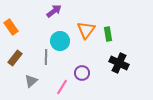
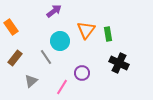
gray line: rotated 35 degrees counterclockwise
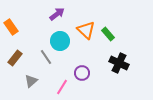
purple arrow: moved 3 px right, 3 px down
orange triangle: rotated 24 degrees counterclockwise
green rectangle: rotated 32 degrees counterclockwise
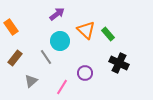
purple circle: moved 3 px right
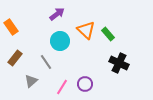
gray line: moved 5 px down
purple circle: moved 11 px down
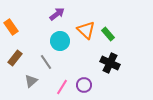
black cross: moved 9 px left
purple circle: moved 1 px left, 1 px down
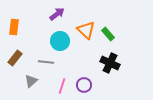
orange rectangle: moved 3 px right; rotated 42 degrees clockwise
gray line: rotated 49 degrees counterclockwise
pink line: moved 1 px up; rotated 14 degrees counterclockwise
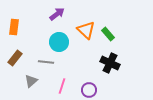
cyan circle: moved 1 px left, 1 px down
purple circle: moved 5 px right, 5 px down
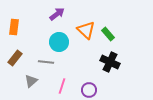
black cross: moved 1 px up
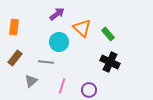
orange triangle: moved 4 px left, 2 px up
